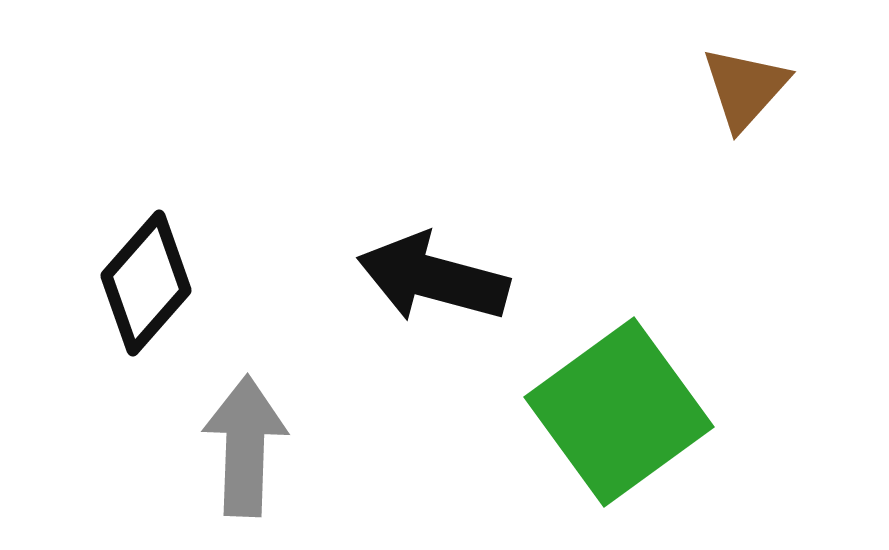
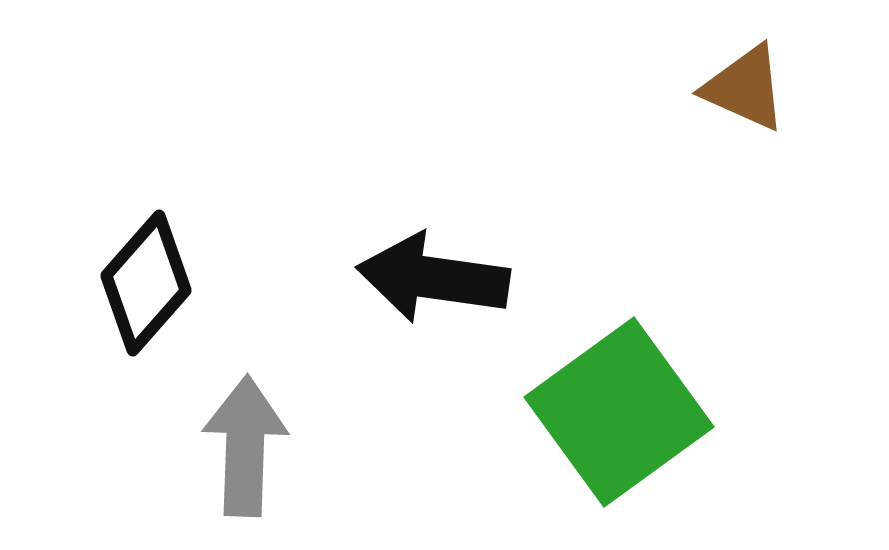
brown triangle: rotated 48 degrees counterclockwise
black arrow: rotated 7 degrees counterclockwise
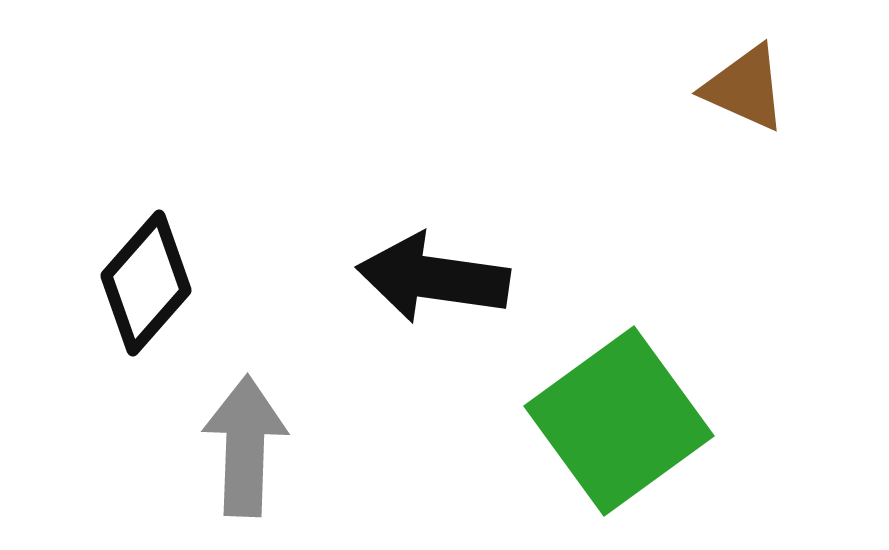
green square: moved 9 px down
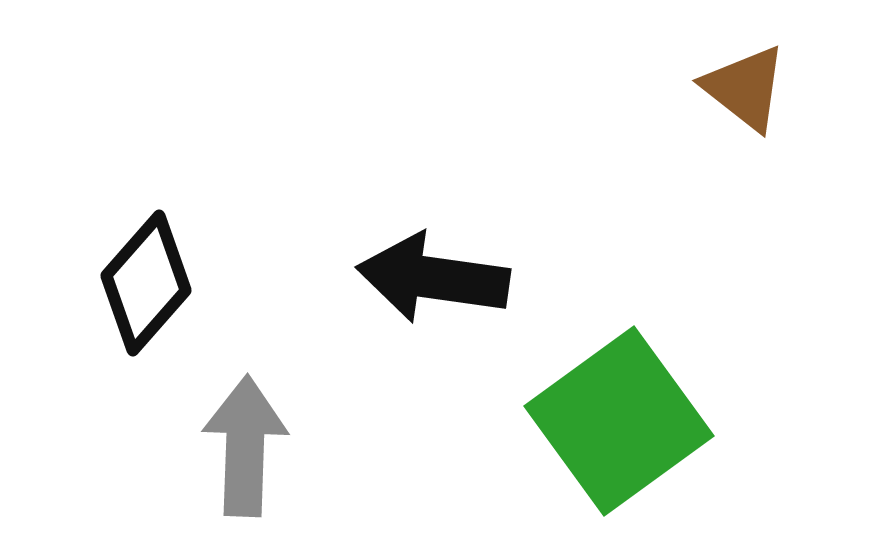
brown triangle: rotated 14 degrees clockwise
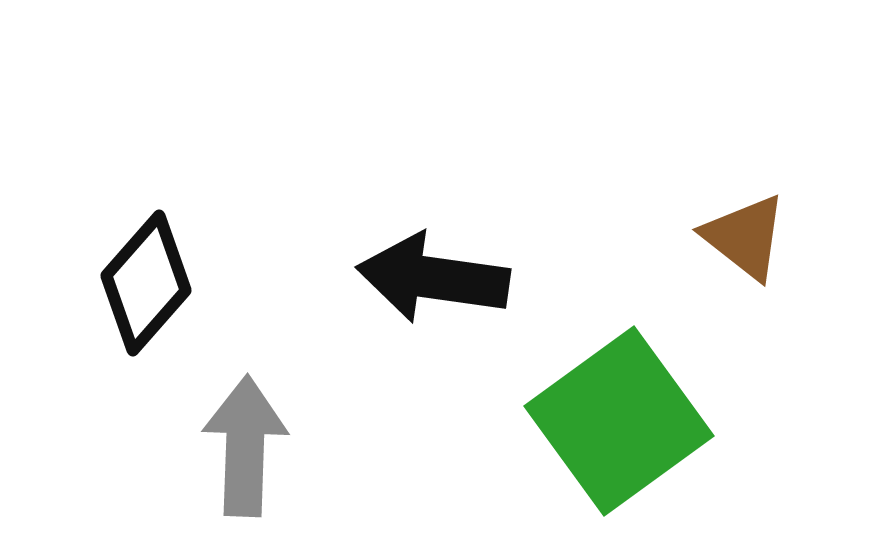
brown triangle: moved 149 px down
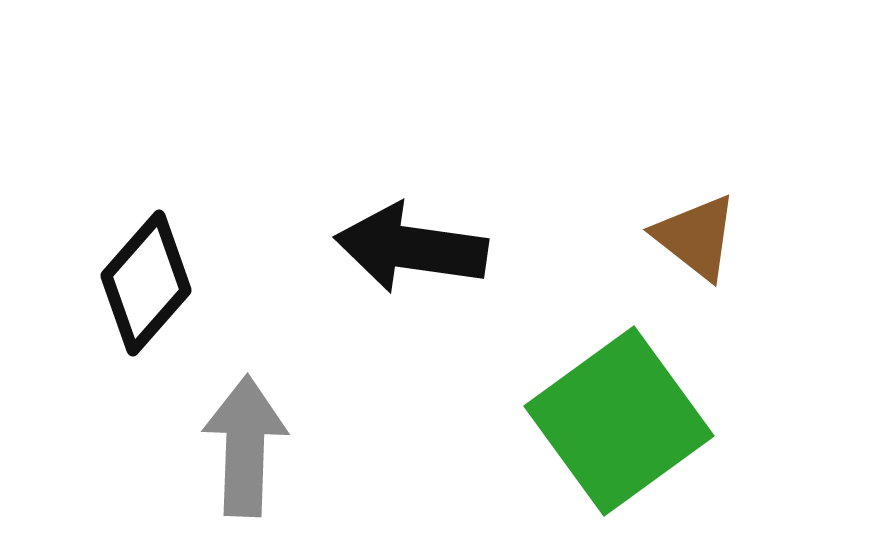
brown triangle: moved 49 px left
black arrow: moved 22 px left, 30 px up
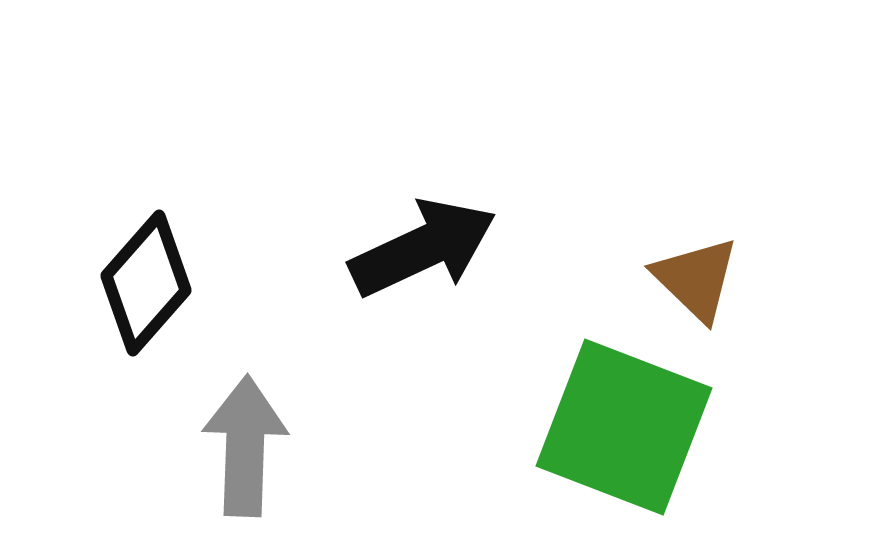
brown triangle: moved 42 px down; rotated 6 degrees clockwise
black arrow: moved 12 px right; rotated 147 degrees clockwise
green square: moved 5 px right, 6 px down; rotated 33 degrees counterclockwise
